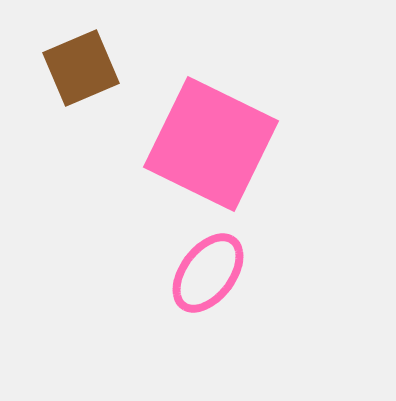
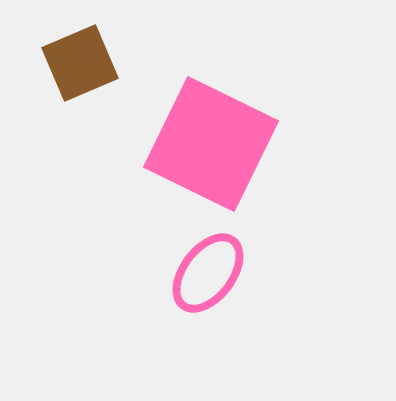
brown square: moved 1 px left, 5 px up
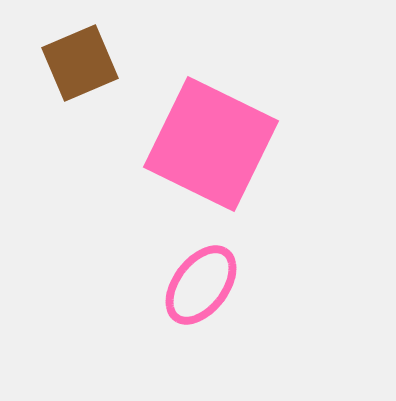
pink ellipse: moved 7 px left, 12 px down
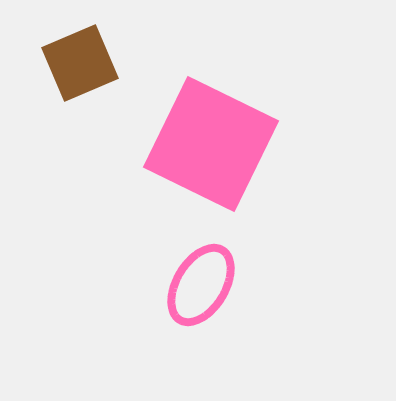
pink ellipse: rotated 6 degrees counterclockwise
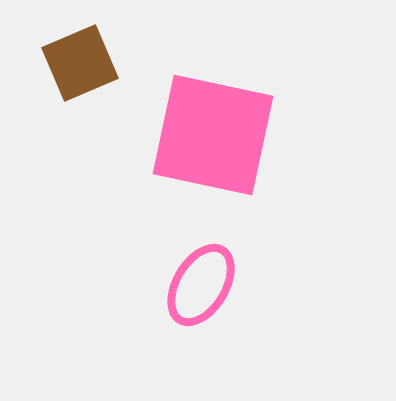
pink square: moved 2 px right, 9 px up; rotated 14 degrees counterclockwise
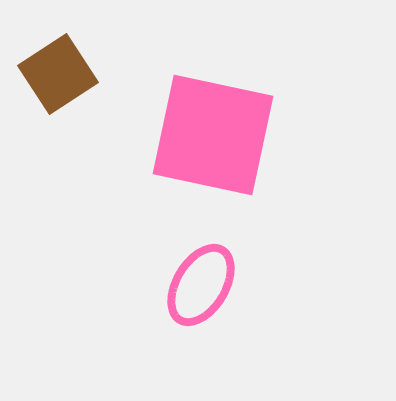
brown square: moved 22 px left, 11 px down; rotated 10 degrees counterclockwise
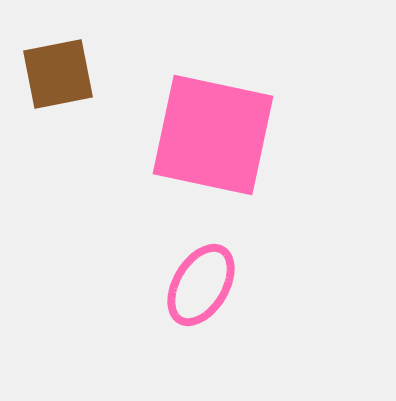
brown square: rotated 22 degrees clockwise
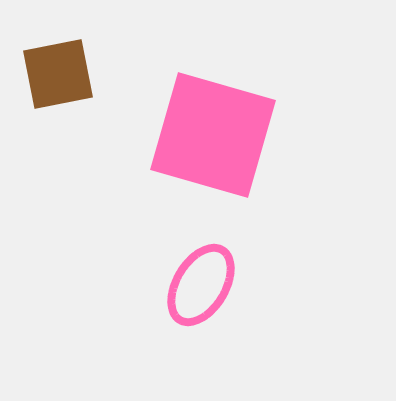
pink square: rotated 4 degrees clockwise
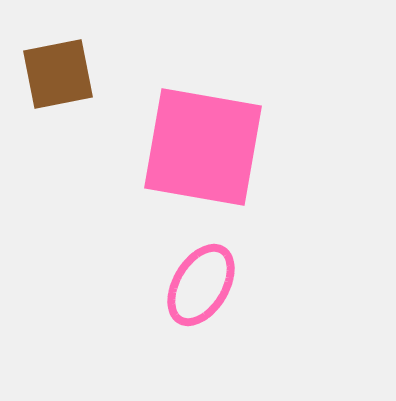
pink square: moved 10 px left, 12 px down; rotated 6 degrees counterclockwise
